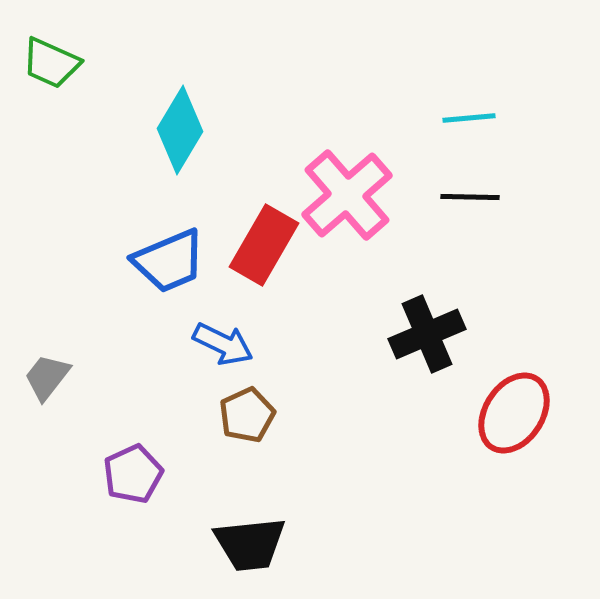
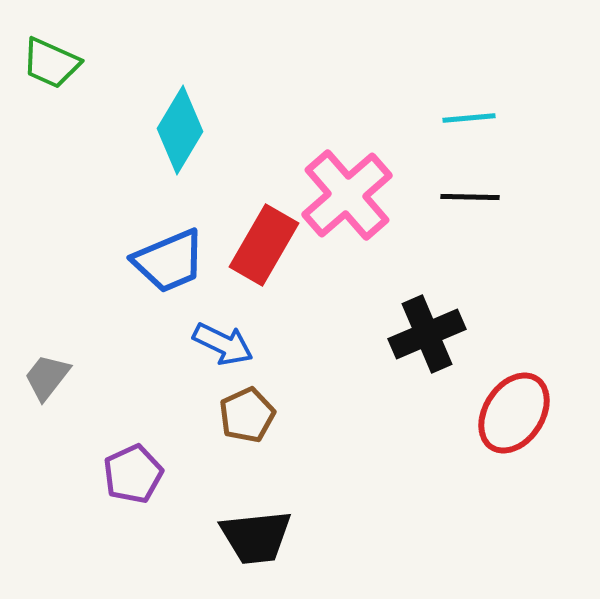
black trapezoid: moved 6 px right, 7 px up
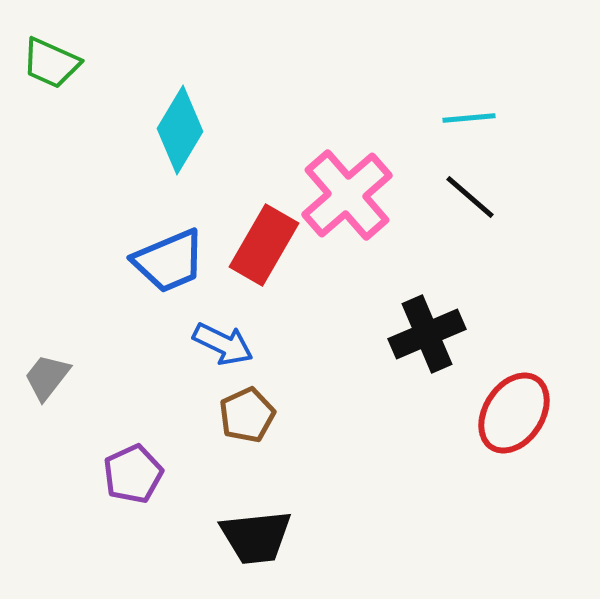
black line: rotated 40 degrees clockwise
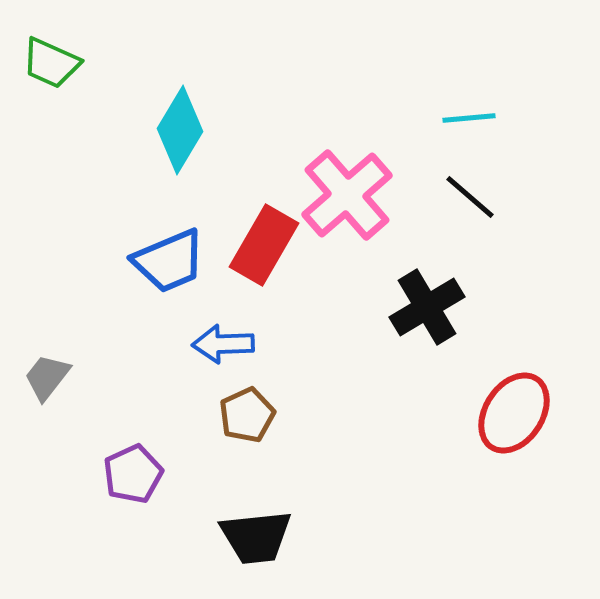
black cross: moved 27 px up; rotated 8 degrees counterclockwise
blue arrow: rotated 152 degrees clockwise
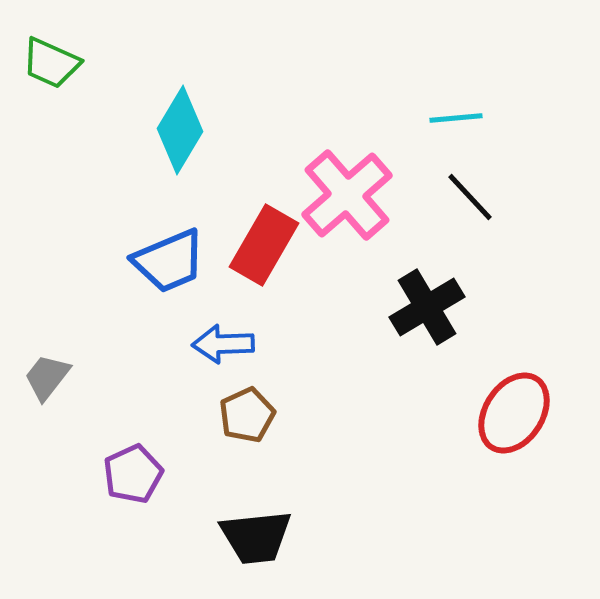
cyan line: moved 13 px left
black line: rotated 6 degrees clockwise
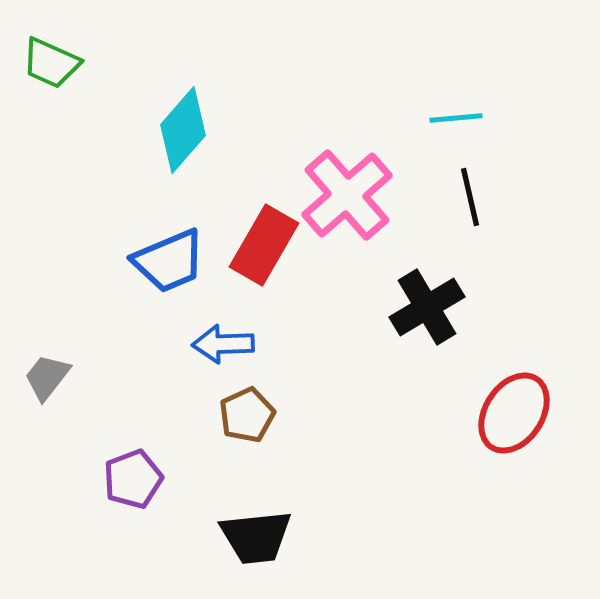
cyan diamond: moved 3 px right; rotated 10 degrees clockwise
black line: rotated 30 degrees clockwise
purple pentagon: moved 5 px down; rotated 4 degrees clockwise
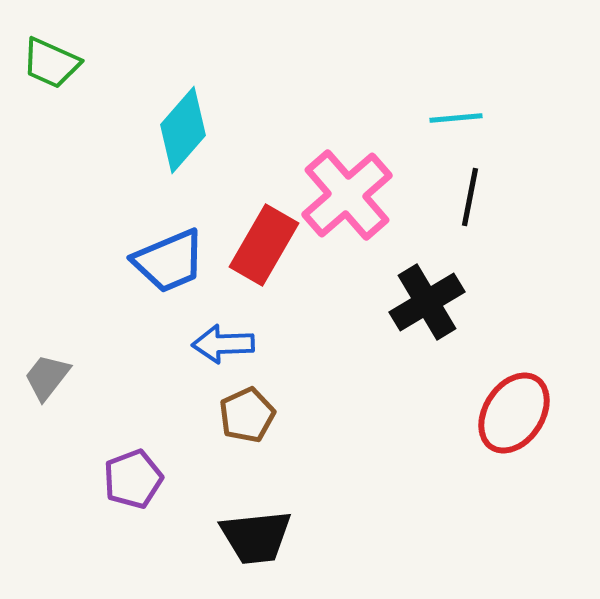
black line: rotated 24 degrees clockwise
black cross: moved 5 px up
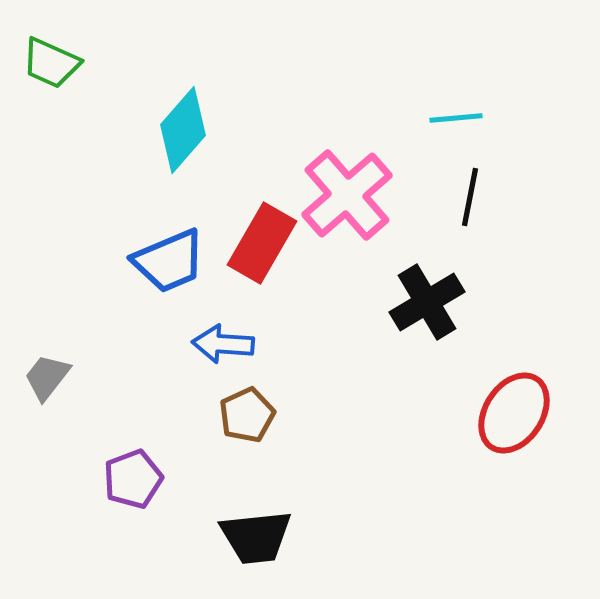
red rectangle: moved 2 px left, 2 px up
blue arrow: rotated 6 degrees clockwise
